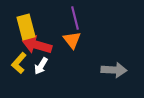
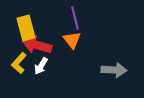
yellow rectangle: moved 1 px down
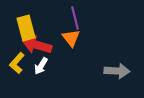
orange triangle: moved 1 px left, 2 px up
yellow L-shape: moved 2 px left
gray arrow: moved 3 px right, 1 px down
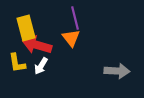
yellow L-shape: rotated 50 degrees counterclockwise
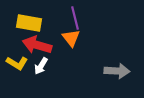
yellow rectangle: moved 3 px right, 5 px up; rotated 65 degrees counterclockwise
yellow L-shape: rotated 50 degrees counterclockwise
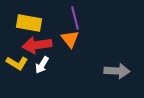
orange triangle: moved 1 px left, 1 px down
red arrow: rotated 24 degrees counterclockwise
white arrow: moved 1 px right, 1 px up
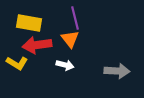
white arrow: moved 23 px right; rotated 108 degrees counterclockwise
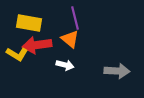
orange triangle: rotated 12 degrees counterclockwise
yellow L-shape: moved 9 px up
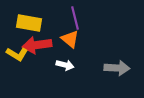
gray arrow: moved 3 px up
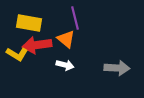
orange triangle: moved 4 px left
